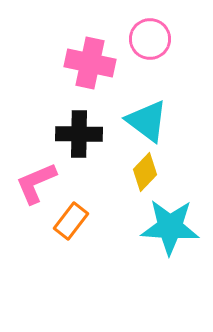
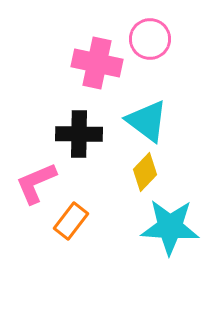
pink cross: moved 7 px right
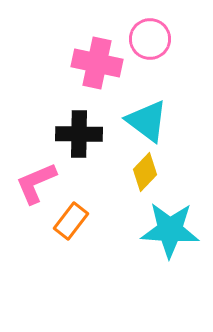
cyan star: moved 3 px down
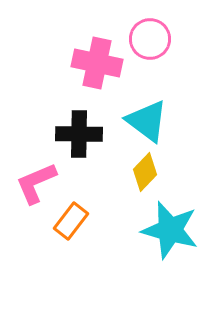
cyan star: rotated 12 degrees clockwise
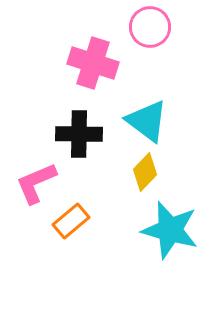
pink circle: moved 12 px up
pink cross: moved 4 px left; rotated 6 degrees clockwise
orange rectangle: rotated 12 degrees clockwise
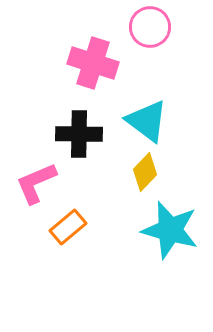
orange rectangle: moved 3 px left, 6 px down
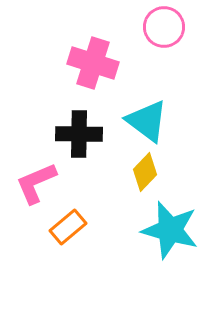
pink circle: moved 14 px right
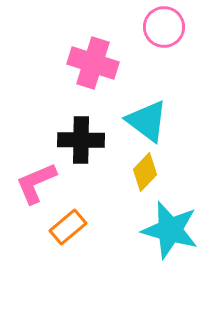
black cross: moved 2 px right, 6 px down
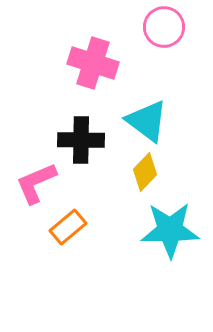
cyan star: rotated 16 degrees counterclockwise
